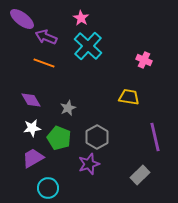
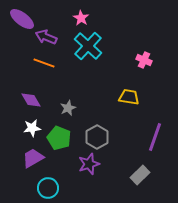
purple line: rotated 32 degrees clockwise
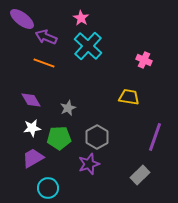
green pentagon: rotated 25 degrees counterclockwise
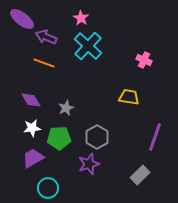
gray star: moved 2 px left
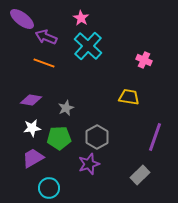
purple diamond: rotated 50 degrees counterclockwise
cyan circle: moved 1 px right
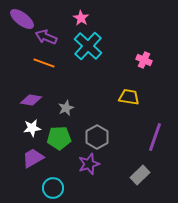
cyan circle: moved 4 px right
